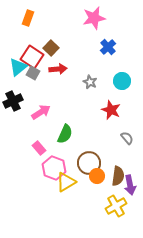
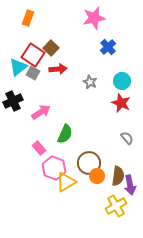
red square: moved 1 px right, 2 px up
red star: moved 10 px right, 7 px up
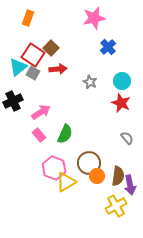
pink rectangle: moved 13 px up
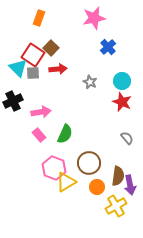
orange rectangle: moved 11 px right
cyan triangle: moved 1 px down; rotated 36 degrees counterclockwise
gray square: rotated 32 degrees counterclockwise
red star: moved 1 px right, 1 px up
pink arrow: rotated 24 degrees clockwise
orange circle: moved 11 px down
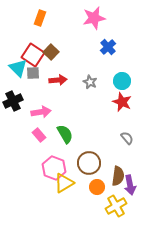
orange rectangle: moved 1 px right
brown square: moved 4 px down
red arrow: moved 11 px down
green semicircle: rotated 54 degrees counterclockwise
yellow triangle: moved 2 px left, 1 px down
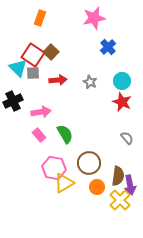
pink hexagon: rotated 10 degrees counterclockwise
yellow cross: moved 4 px right, 6 px up; rotated 15 degrees counterclockwise
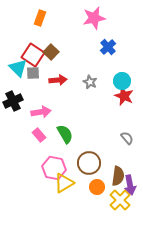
red star: moved 2 px right, 6 px up
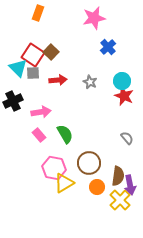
orange rectangle: moved 2 px left, 5 px up
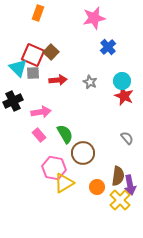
red square: rotated 10 degrees counterclockwise
brown circle: moved 6 px left, 10 px up
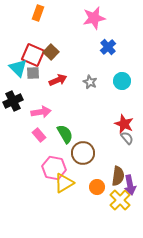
red arrow: rotated 18 degrees counterclockwise
red star: moved 28 px down
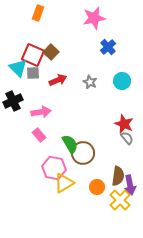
green semicircle: moved 5 px right, 10 px down
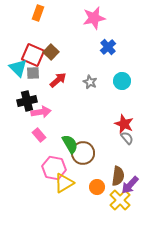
red arrow: rotated 18 degrees counterclockwise
black cross: moved 14 px right; rotated 12 degrees clockwise
purple arrow: rotated 54 degrees clockwise
